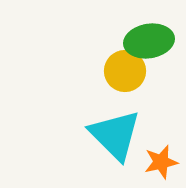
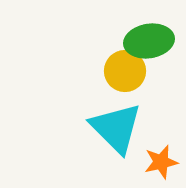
cyan triangle: moved 1 px right, 7 px up
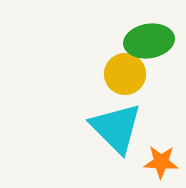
yellow circle: moved 3 px down
orange star: rotated 16 degrees clockwise
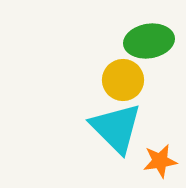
yellow circle: moved 2 px left, 6 px down
orange star: moved 1 px left, 1 px up; rotated 12 degrees counterclockwise
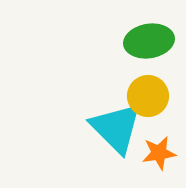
yellow circle: moved 25 px right, 16 px down
orange star: moved 1 px left, 8 px up
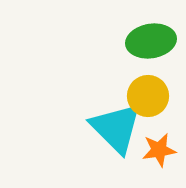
green ellipse: moved 2 px right
orange star: moved 3 px up
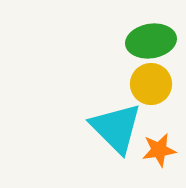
yellow circle: moved 3 px right, 12 px up
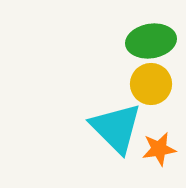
orange star: moved 1 px up
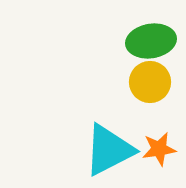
yellow circle: moved 1 px left, 2 px up
cyan triangle: moved 7 px left, 22 px down; rotated 48 degrees clockwise
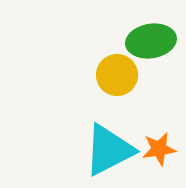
yellow circle: moved 33 px left, 7 px up
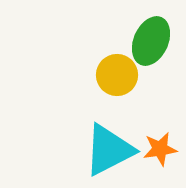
green ellipse: rotated 57 degrees counterclockwise
orange star: moved 1 px right
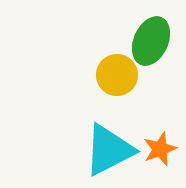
orange star: rotated 12 degrees counterclockwise
